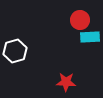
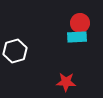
red circle: moved 3 px down
cyan rectangle: moved 13 px left
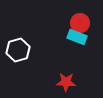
cyan rectangle: rotated 24 degrees clockwise
white hexagon: moved 3 px right, 1 px up
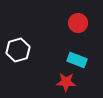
red circle: moved 2 px left
cyan rectangle: moved 23 px down
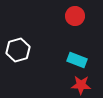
red circle: moved 3 px left, 7 px up
red star: moved 15 px right, 3 px down
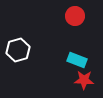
red star: moved 3 px right, 5 px up
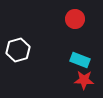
red circle: moved 3 px down
cyan rectangle: moved 3 px right
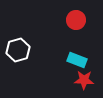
red circle: moved 1 px right, 1 px down
cyan rectangle: moved 3 px left
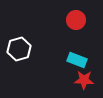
white hexagon: moved 1 px right, 1 px up
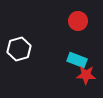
red circle: moved 2 px right, 1 px down
red star: moved 2 px right, 5 px up
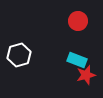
white hexagon: moved 6 px down
red star: rotated 18 degrees counterclockwise
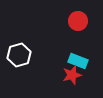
cyan rectangle: moved 1 px right, 1 px down
red star: moved 14 px left
